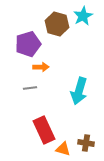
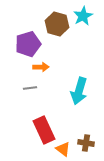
orange triangle: rotated 21 degrees clockwise
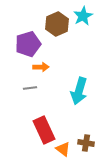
brown hexagon: rotated 20 degrees clockwise
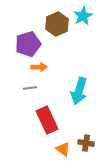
orange arrow: moved 2 px left
red rectangle: moved 3 px right, 10 px up
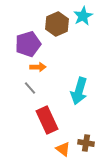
orange arrow: moved 1 px left
gray line: rotated 56 degrees clockwise
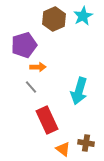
brown hexagon: moved 3 px left, 5 px up
purple pentagon: moved 4 px left, 1 px down
gray line: moved 1 px right, 1 px up
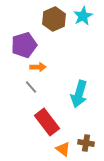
cyan arrow: moved 3 px down
red rectangle: moved 2 px down; rotated 12 degrees counterclockwise
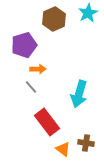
cyan star: moved 5 px right, 3 px up
orange arrow: moved 2 px down
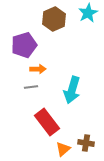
gray line: rotated 56 degrees counterclockwise
cyan arrow: moved 7 px left, 4 px up
orange triangle: rotated 42 degrees clockwise
